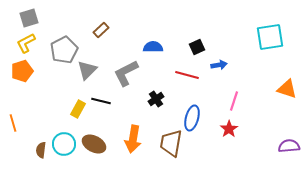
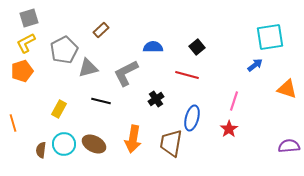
black square: rotated 14 degrees counterclockwise
blue arrow: moved 36 px right; rotated 28 degrees counterclockwise
gray triangle: moved 1 px right, 2 px up; rotated 30 degrees clockwise
yellow rectangle: moved 19 px left
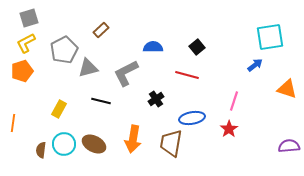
blue ellipse: rotated 65 degrees clockwise
orange line: rotated 24 degrees clockwise
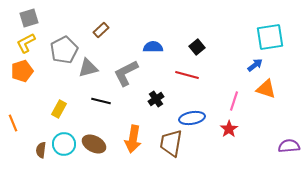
orange triangle: moved 21 px left
orange line: rotated 30 degrees counterclockwise
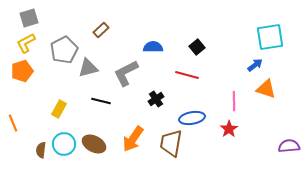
pink line: rotated 18 degrees counterclockwise
orange arrow: rotated 24 degrees clockwise
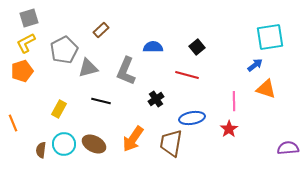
gray L-shape: moved 2 px up; rotated 40 degrees counterclockwise
purple semicircle: moved 1 px left, 2 px down
